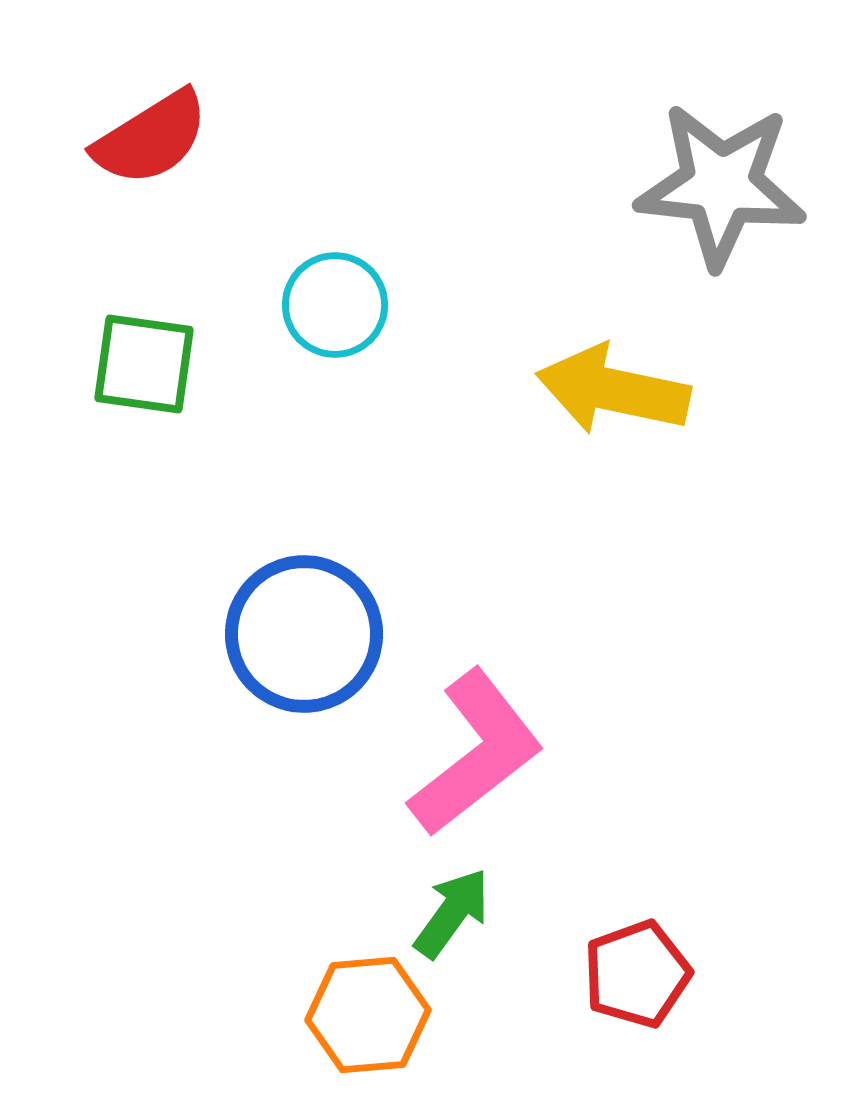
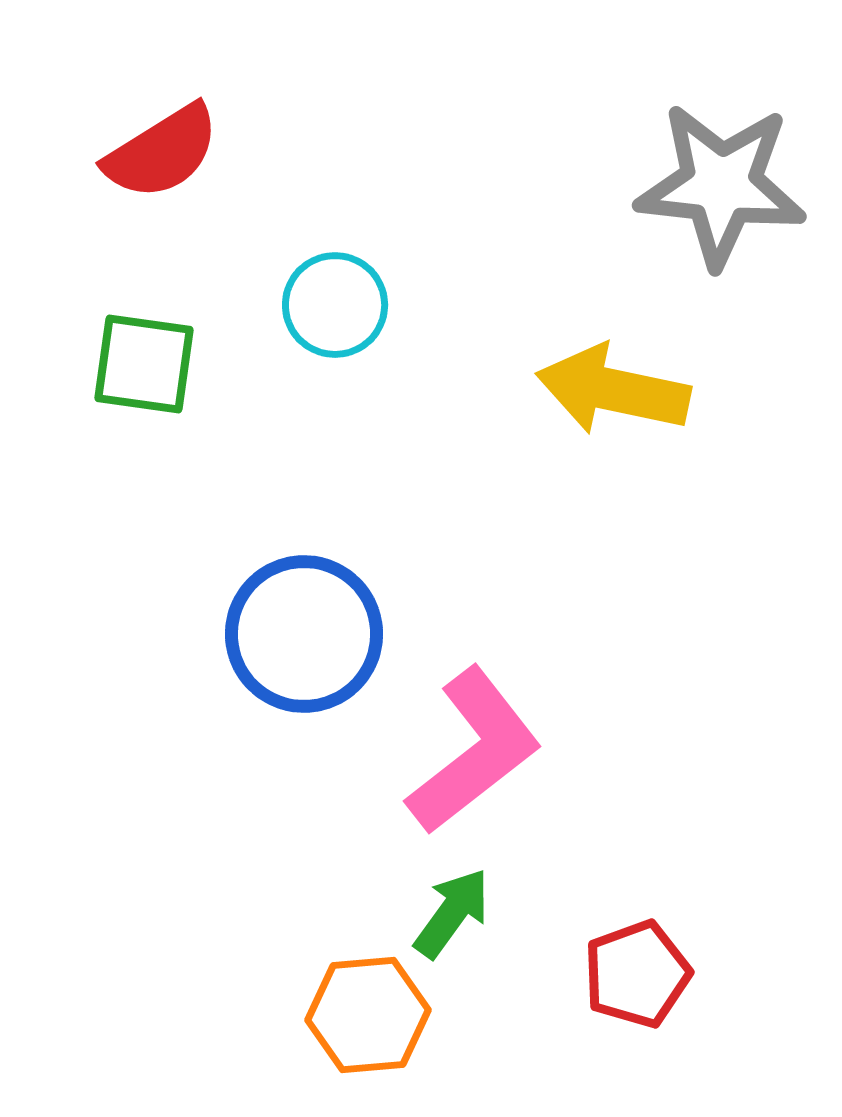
red semicircle: moved 11 px right, 14 px down
pink L-shape: moved 2 px left, 2 px up
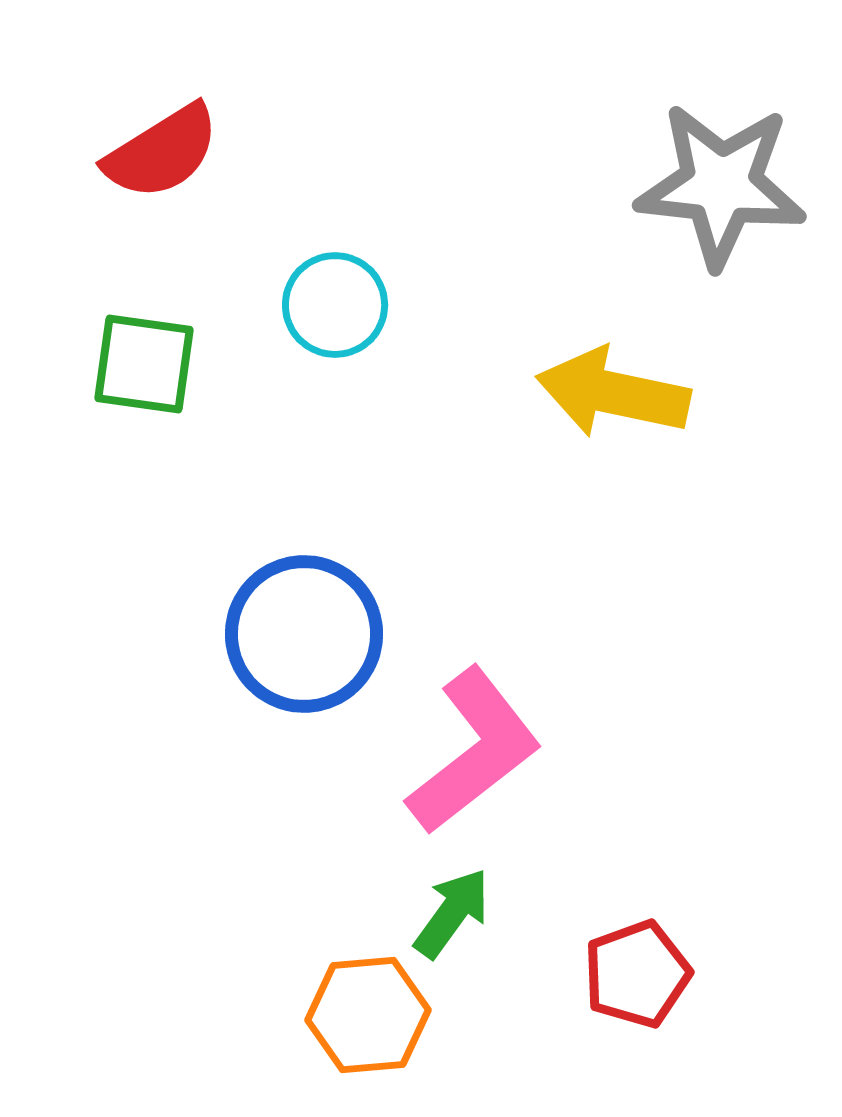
yellow arrow: moved 3 px down
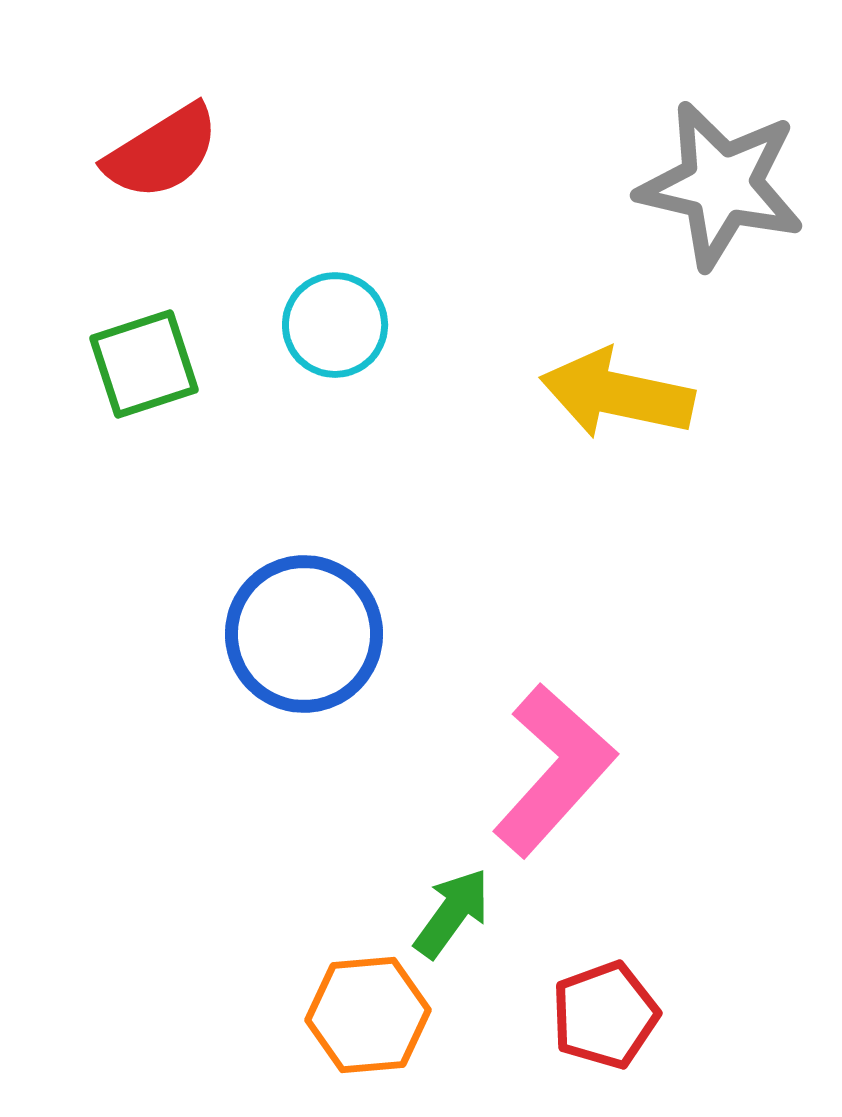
gray star: rotated 7 degrees clockwise
cyan circle: moved 20 px down
green square: rotated 26 degrees counterclockwise
yellow arrow: moved 4 px right, 1 px down
pink L-shape: moved 80 px right, 19 px down; rotated 10 degrees counterclockwise
red pentagon: moved 32 px left, 41 px down
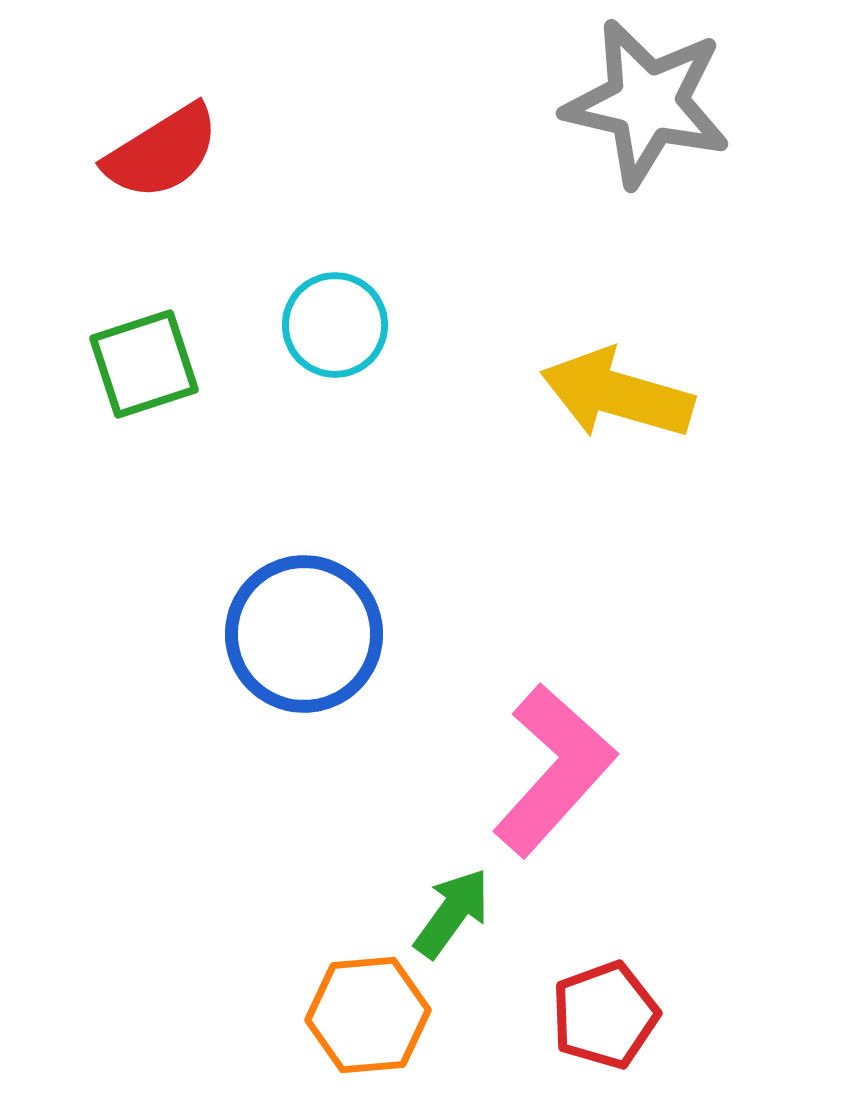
gray star: moved 74 px left, 82 px up
yellow arrow: rotated 4 degrees clockwise
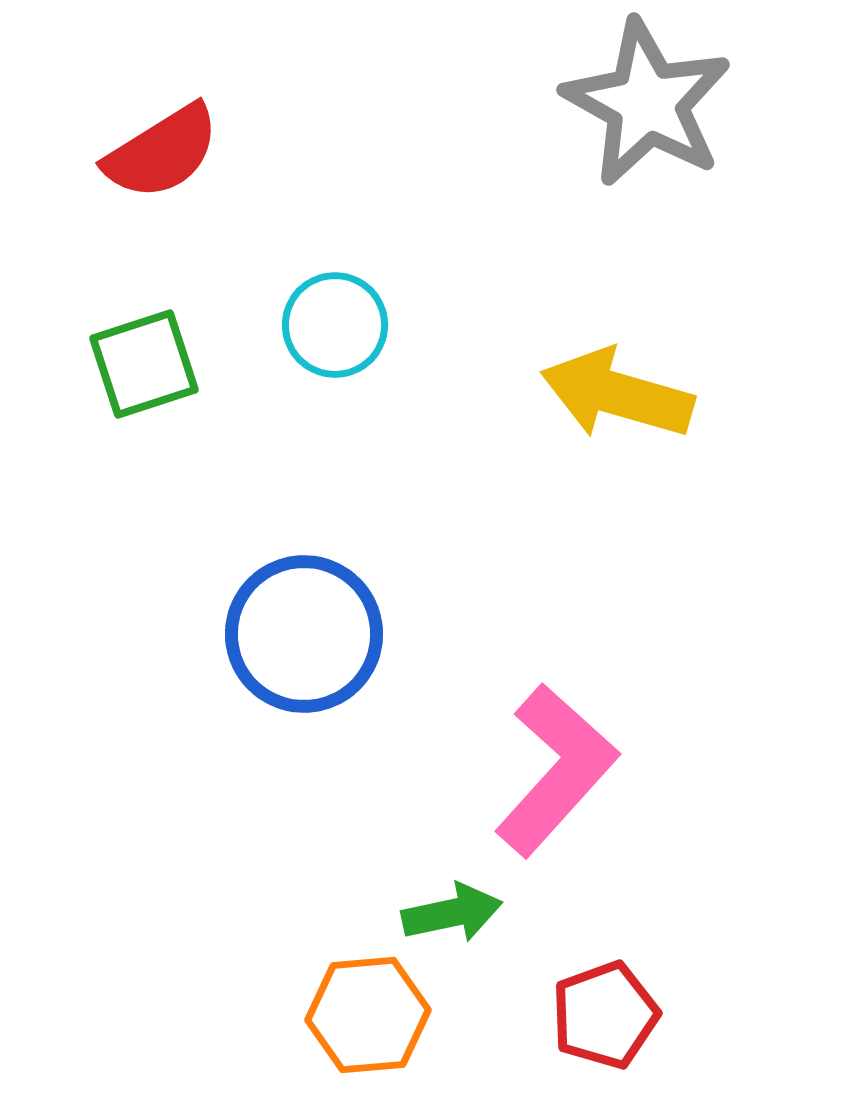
gray star: rotated 16 degrees clockwise
pink L-shape: moved 2 px right
green arrow: rotated 42 degrees clockwise
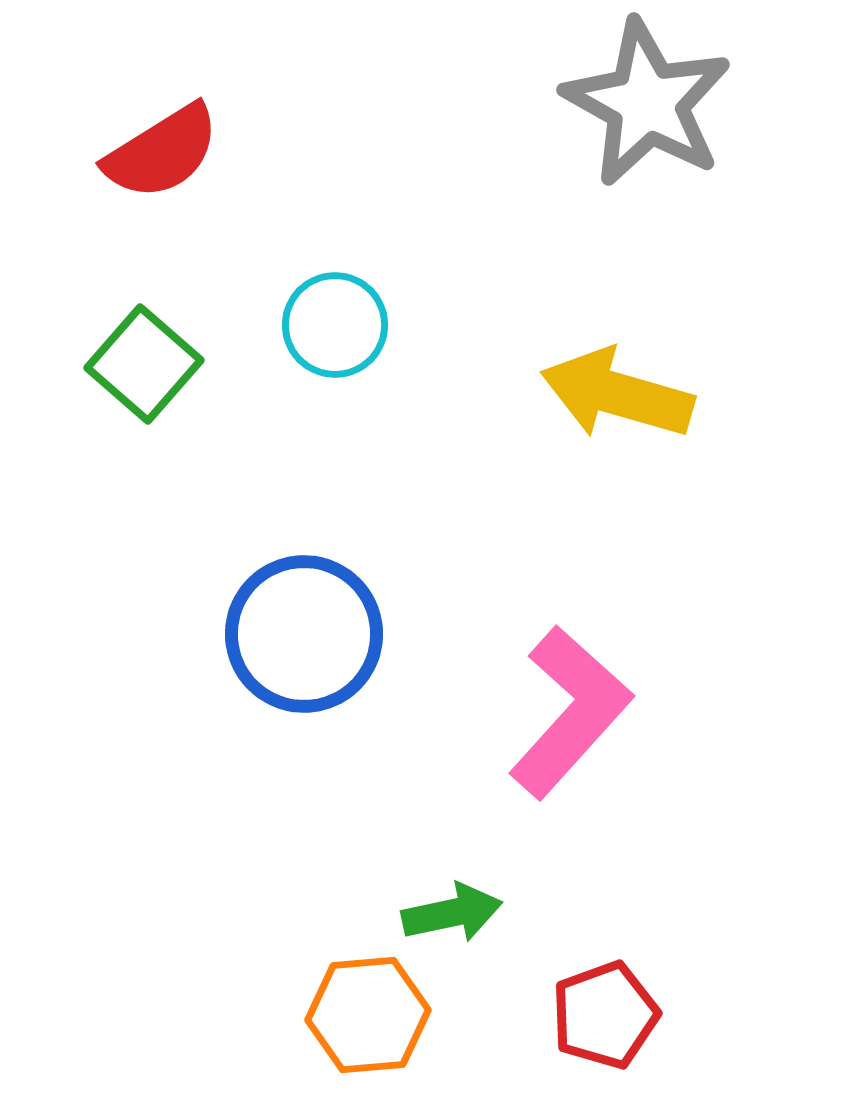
green square: rotated 31 degrees counterclockwise
pink L-shape: moved 14 px right, 58 px up
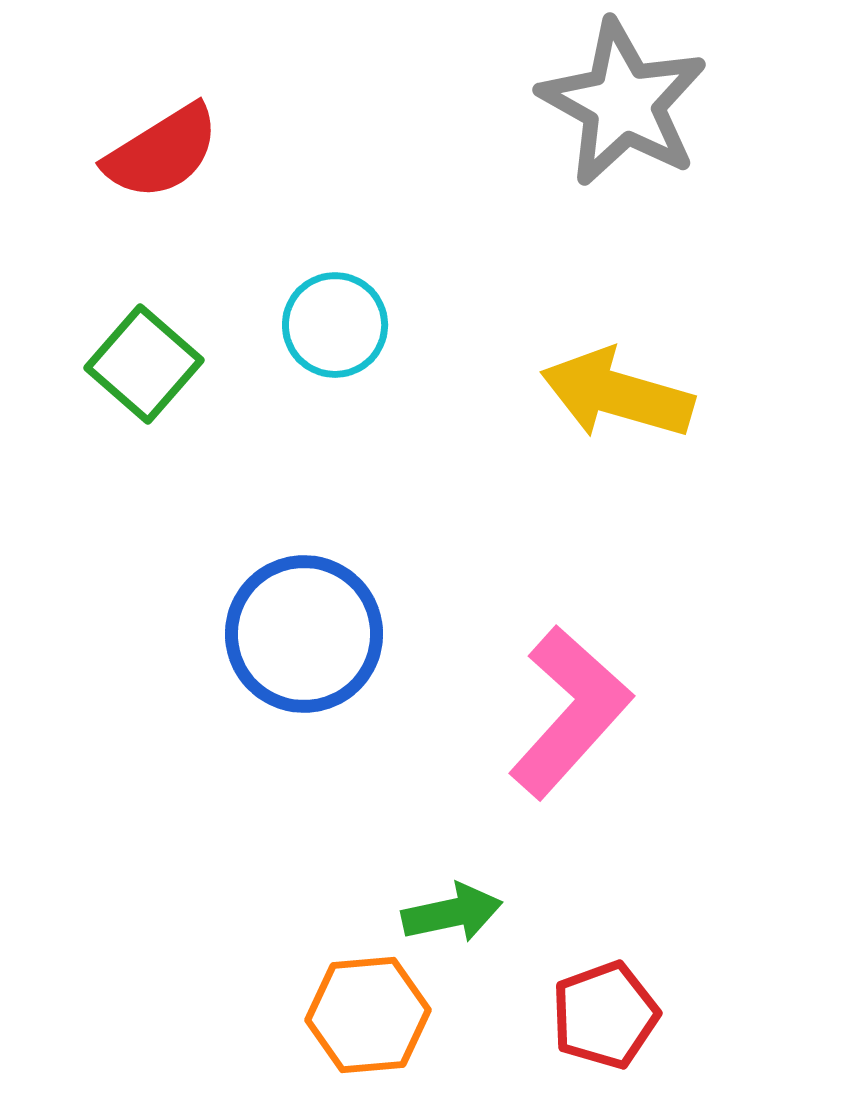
gray star: moved 24 px left
